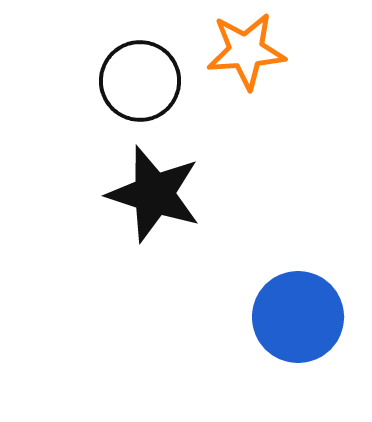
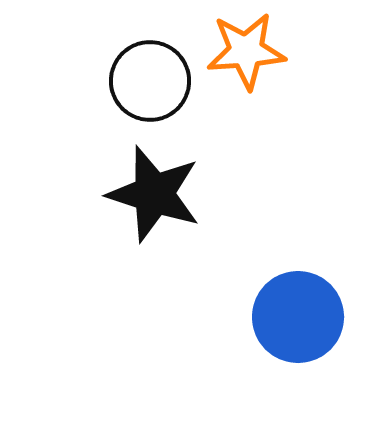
black circle: moved 10 px right
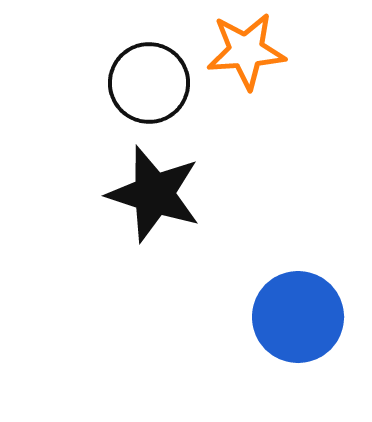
black circle: moved 1 px left, 2 px down
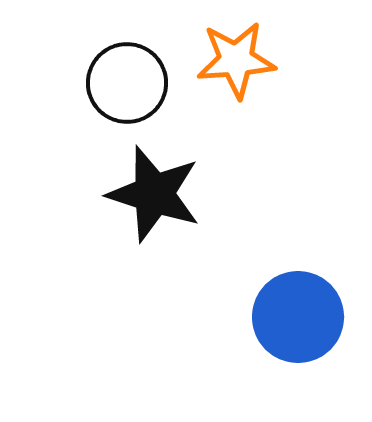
orange star: moved 10 px left, 9 px down
black circle: moved 22 px left
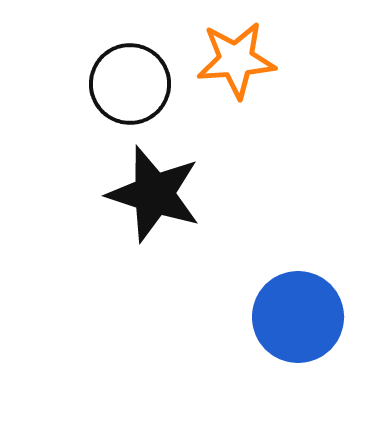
black circle: moved 3 px right, 1 px down
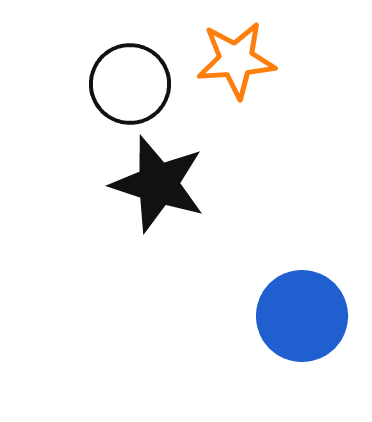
black star: moved 4 px right, 10 px up
blue circle: moved 4 px right, 1 px up
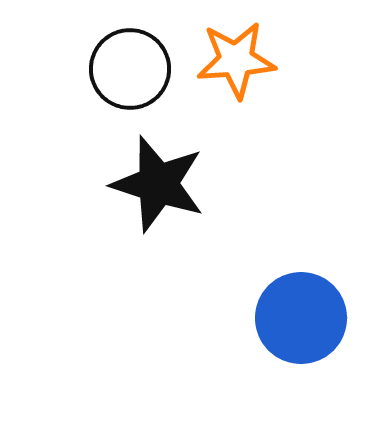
black circle: moved 15 px up
blue circle: moved 1 px left, 2 px down
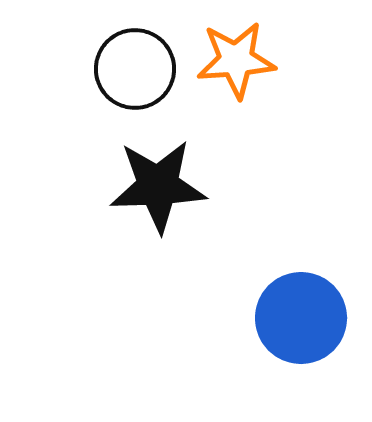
black circle: moved 5 px right
black star: moved 2 px down; rotated 20 degrees counterclockwise
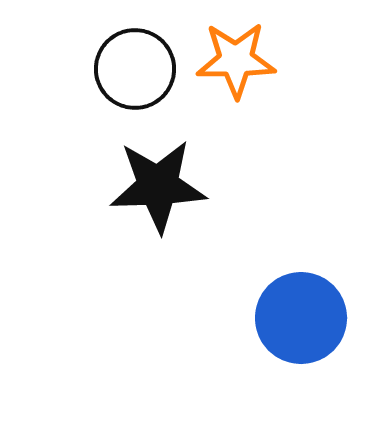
orange star: rotated 4 degrees clockwise
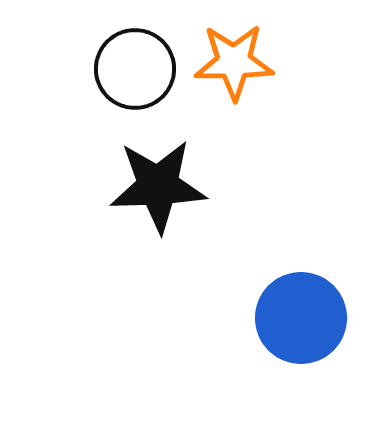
orange star: moved 2 px left, 2 px down
